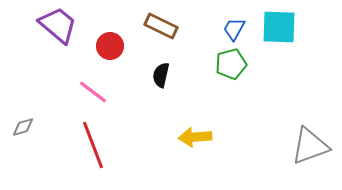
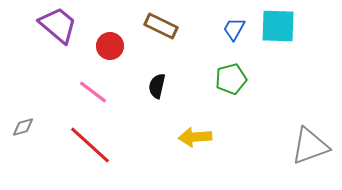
cyan square: moved 1 px left, 1 px up
green pentagon: moved 15 px down
black semicircle: moved 4 px left, 11 px down
red line: moved 3 px left; rotated 27 degrees counterclockwise
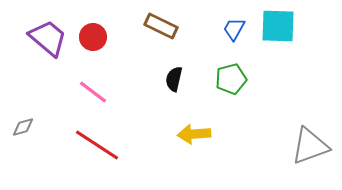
purple trapezoid: moved 10 px left, 13 px down
red circle: moved 17 px left, 9 px up
black semicircle: moved 17 px right, 7 px up
yellow arrow: moved 1 px left, 3 px up
red line: moved 7 px right; rotated 9 degrees counterclockwise
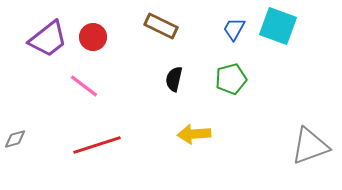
cyan square: rotated 18 degrees clockwise
purple trapezoid: moved 1 px down; rotated 102 degrees clockwise
pink line: moved 9 px left, 6 px up
gray diamond: moved 8 px left, 12 px down
red line: rotated 51 degrees counterclockwise
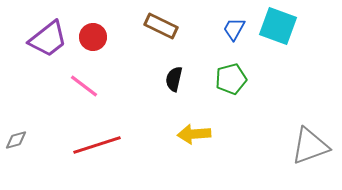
gray diamond: moved 1 px right, 1 px down
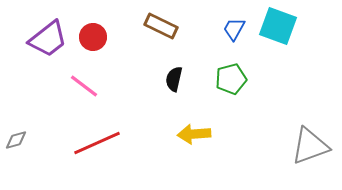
red line: moved 2 px up; rotated 6 degrees counterclockwise
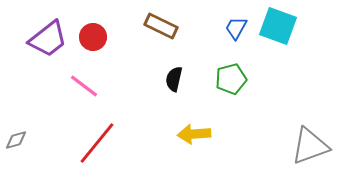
blue trapezoid: moved 2 px right, 1 px up
red line: rotated 27 degrees counterclockwise
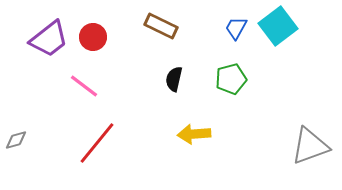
cyan square: rotated 33 degrees clockwise
purple trapezoid: moved 1 px right
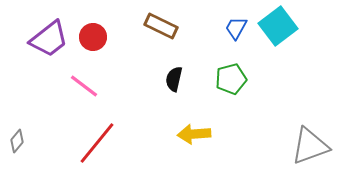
gray diamond: moved 1 px right, 1 px down; rotated 35 degrees counterclockwise
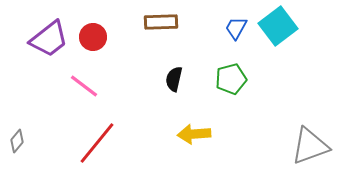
brown rectangle: moved 4 px up; rotated 28 degrees counterclockwise
